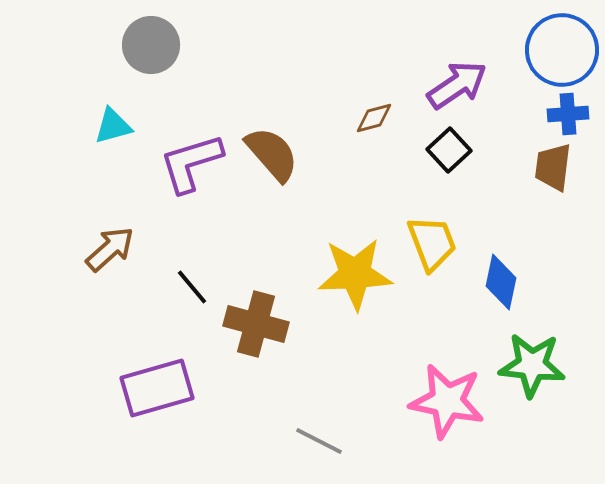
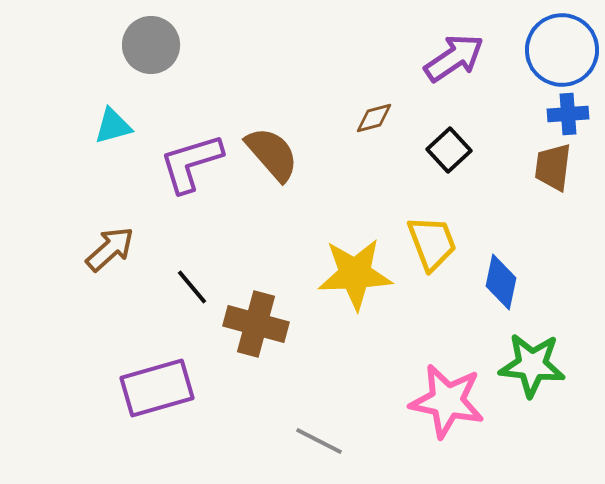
purple arrow: moved 3 px left, 27 px up
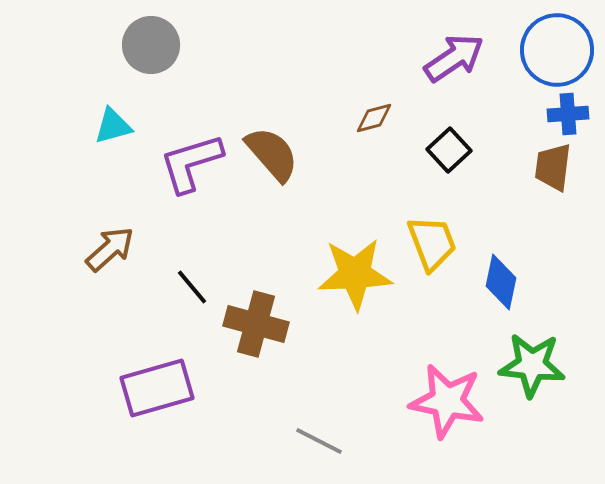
blue circle: moved 5 px left
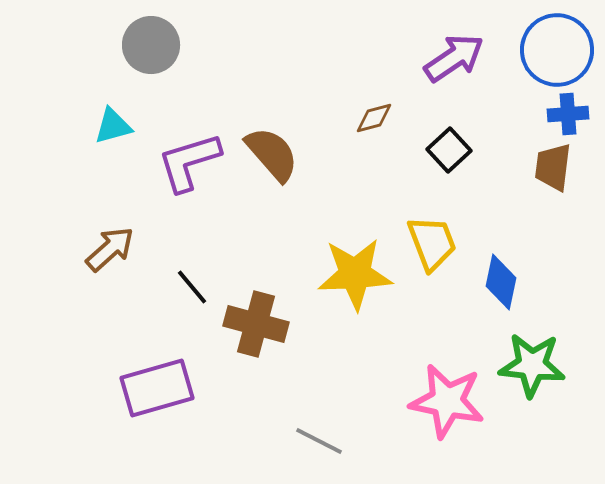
purple L-shape: moved 2 px left, 1 px up
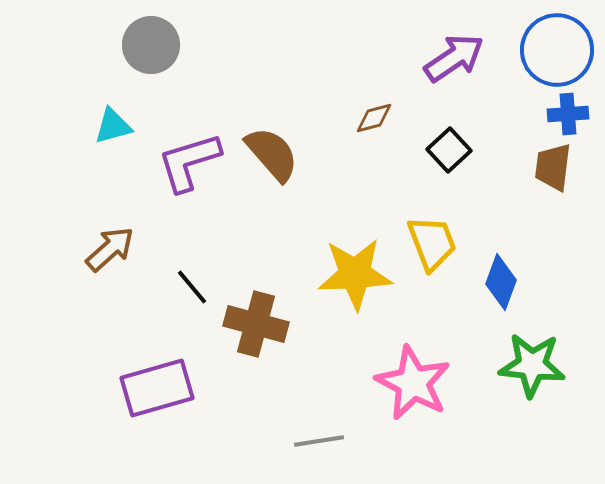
blue diamond: rotated 8 degrees clockwise
pink star: moved 34 px left, 18 px up; rotated 16 degrees clockwise
gray line: rotated 36 degrees counterclockwise
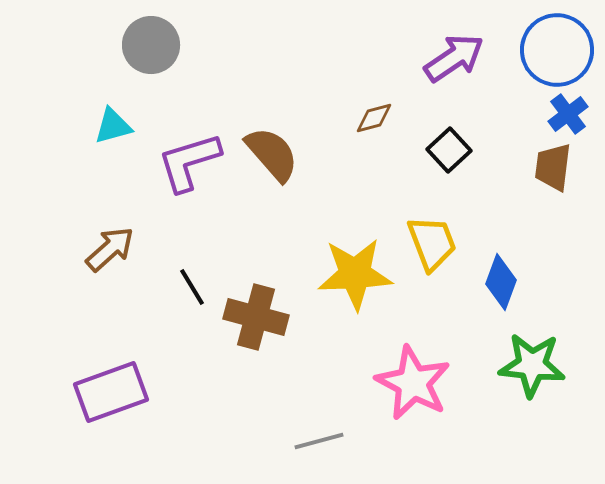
blue cross: rotated 33 degrees counterclockwise
black line: rotated 9 degrees clockwise
brown cross: moved 7 px up
purple rectangle: moved 46 px left, 4 px down; rotated 4 degrees counterclockwise
gray line: rotated 6 degrees counterclockwise
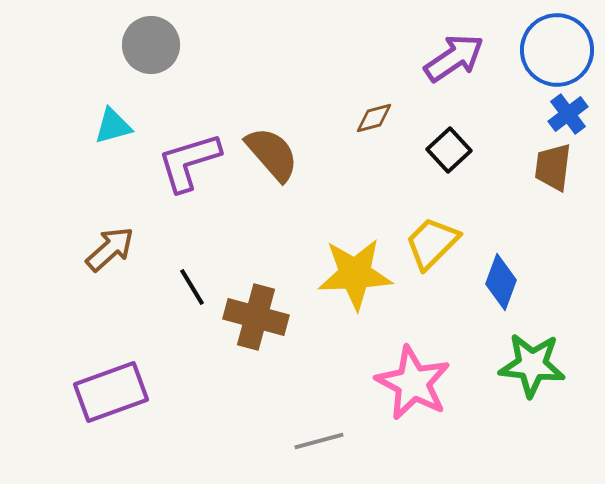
yellow trapezoid: rotated 114 degrees counterclockwise
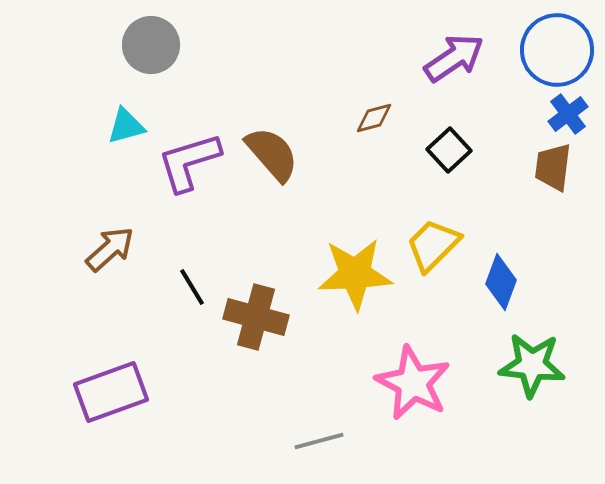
cyan triangle: moved 13 px right
yellow trapezoid: moved 1 px right, 2 px down
